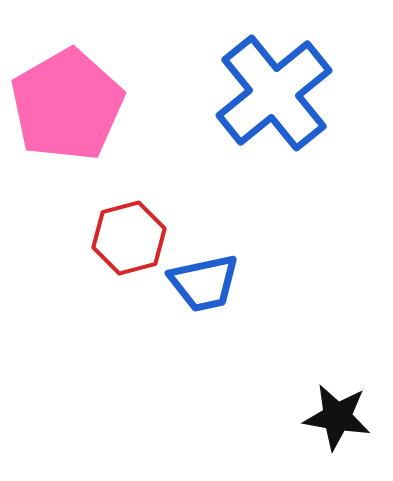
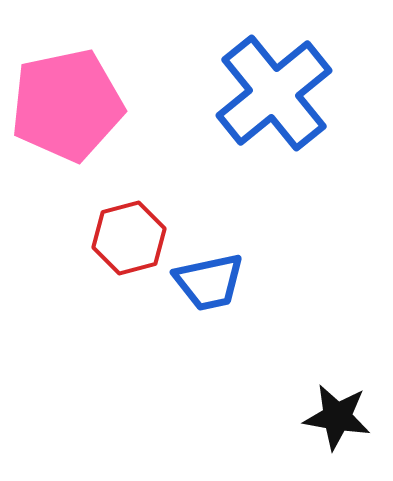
pink pentagon: rotated 18 degrees clockwise
blue trapezoid: moved 5 px right, 1 px up
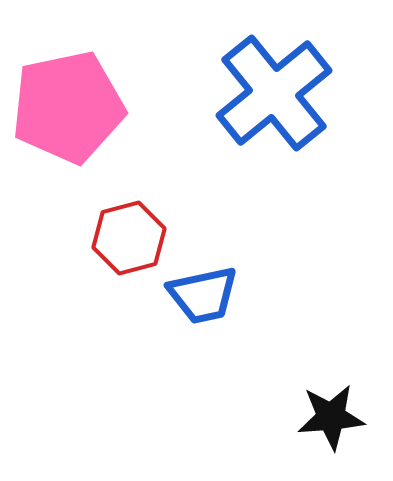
pink pentagon: moved 1 px right, 2 px down
blue trapezoid: moved 6 px left, 13 px down
black star: moved 6 px left; rotated 14 degrees counterclockwise
